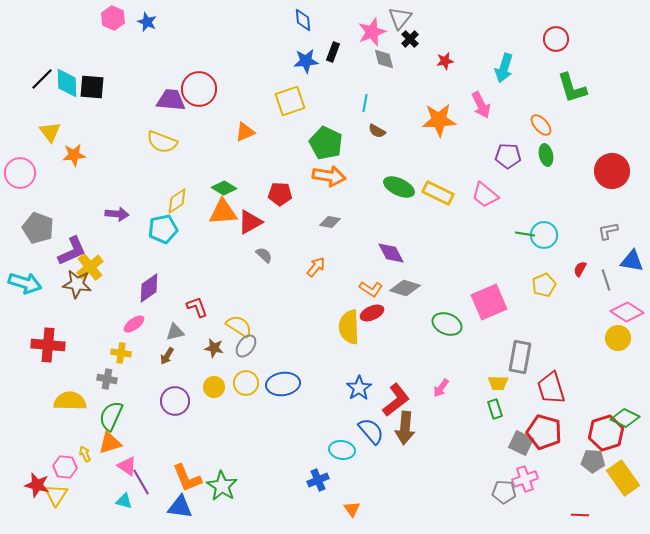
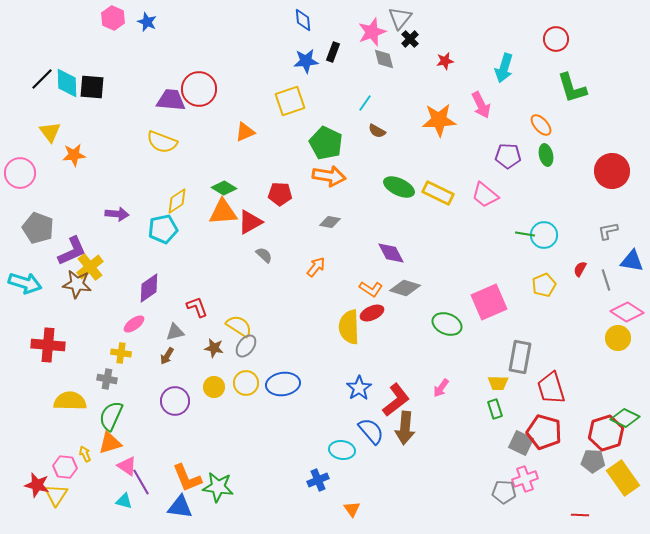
cyan line at (365, 103): rotated 24 degrees clockwise
green star at (222, 486): moved 4 px left, 1 px down; rotated 24 degrees counterclockwise
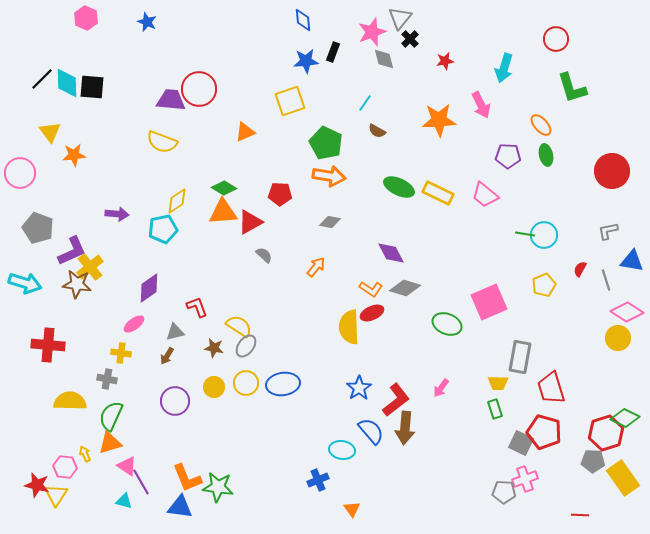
pink hexagon at (113, 18): moved 27 px left
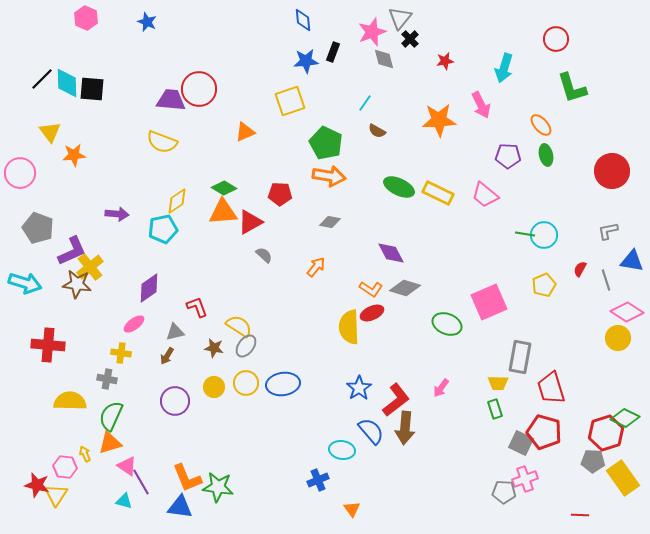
black square at (92, 87): moved 2 px down
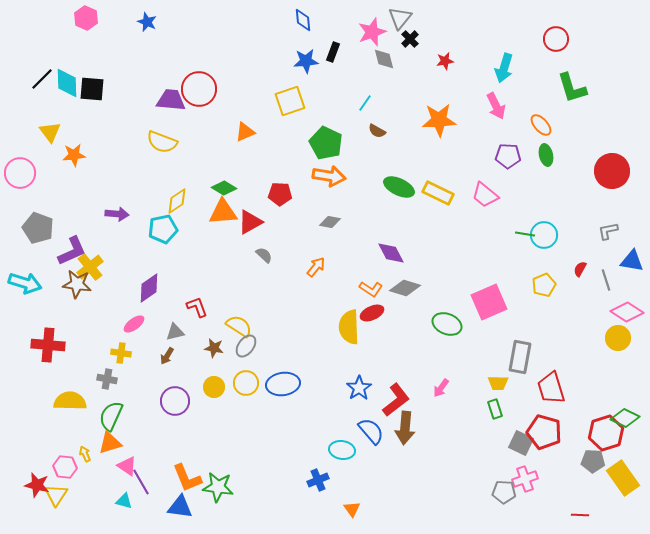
pink arrow at (481, 105): moved 15 px right, 1 px down
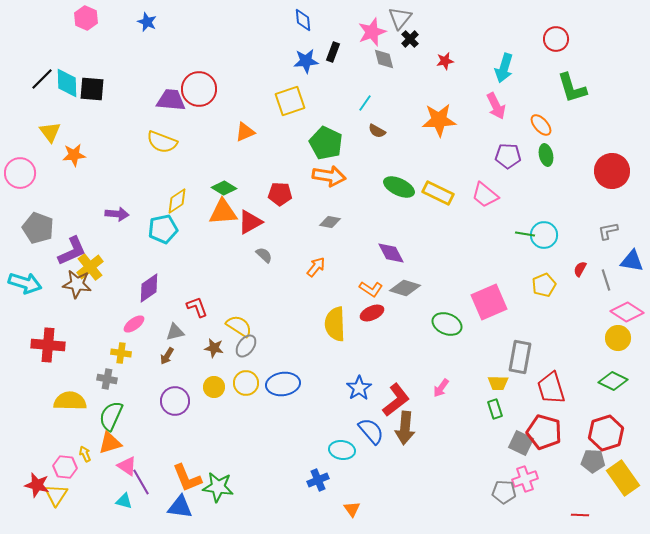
yellow semicircle at (349, 327): moved 14 px left, 3 px up
green diamond at (625, 418): moved 12 px left, 37 px up
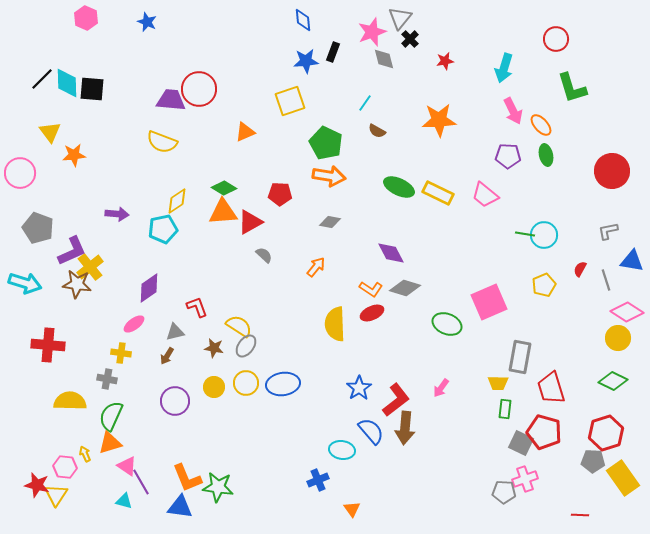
pink arrow at (496, 106): moved 17 px right, 5 px down
green rectangle at (495, 409): moved 10 px right; rotated 24 degrees clockwise
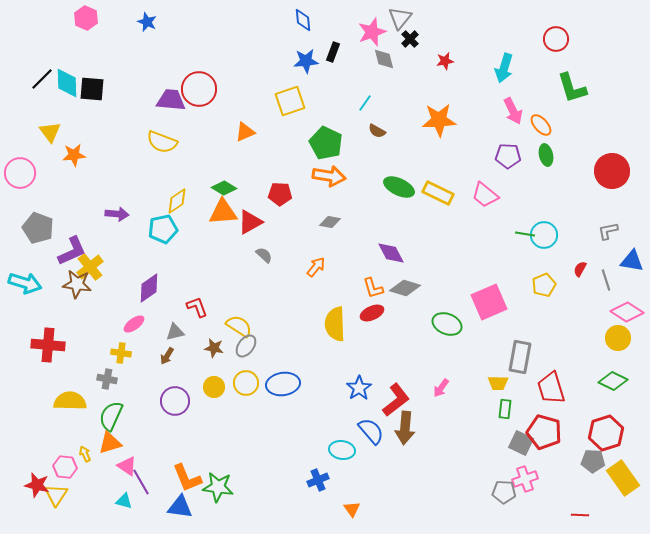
orange L-shape at (371, 289): moved 2 px right, 1 px up; rotated 40 degrees clockwise
